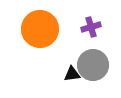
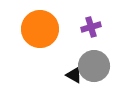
gray circle: moved 1 px right, 1 px down
black triangle: moved 2 px right, 1 px down; rotated 36 degrees clockwise
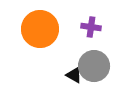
purple cross: rotated 24 degrees clockwise
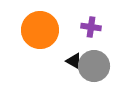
orange circle: moved 1 px down
black triangle: moved 14 px up
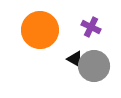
purple cross: rotated 18 degrees clockwise
black triangle: moved 1 px right, 2 px up
